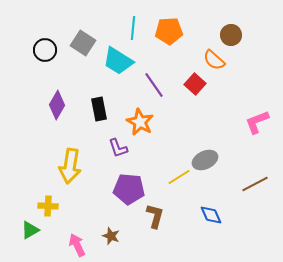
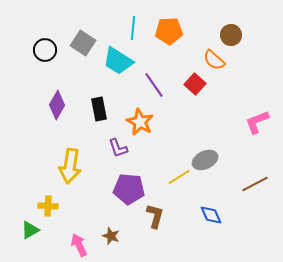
pink arrow: moved 2 px right
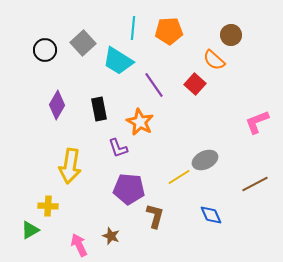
gray square: rotated 15 degrees clockwise
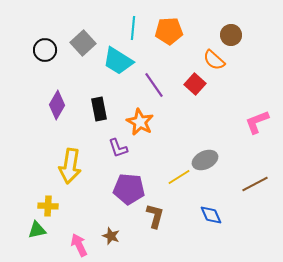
green triangle: moved 7 px right; rotated 18 degrees clockwise
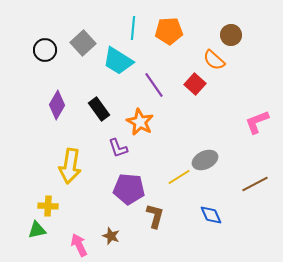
black rectangle: rotated 25 degrees counterclockwise
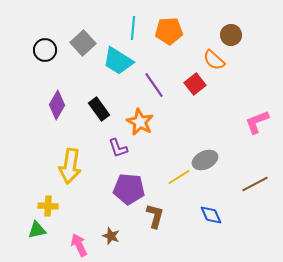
red square: rotated 10 degrees clockwise
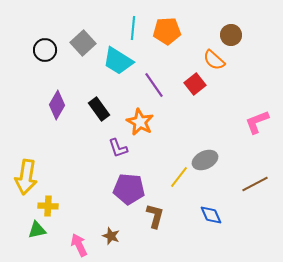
orange pentagon: moved 2 px left
yellow arrow: moved 44 px left, 11 px down
yellow line: rotated 20 degrees counterclockwise
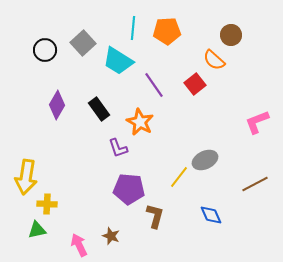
yellow cross: moved 1 px left, 2 px up
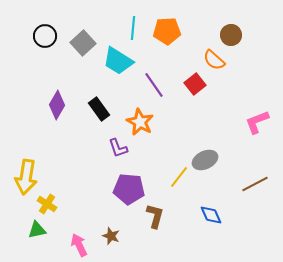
black circle: moved 14 px up
yellow cross: rotated 30 degrees clockwise
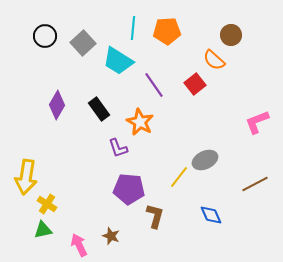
green triangle: moved 6 px right
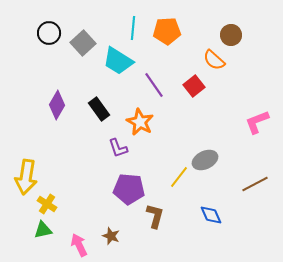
black circle: moved 4 px right, 3 px up
red square: moved 1 px left, 2 px down
